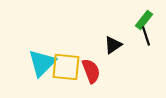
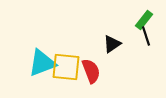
black triangle: moved 1 px left, 1 px up
cyan triangle: rotated 24 degrees clockwise
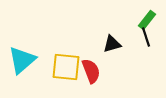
green rectangle: moved 3 px right
black line: moved 1 px down
black triangle: rotated 18 degrees clockwise
cyan triangle: moved 20 px left, 3 px up; rotated 20 degrees counterclockwise
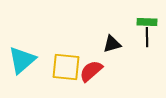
green rectangle: moved 2 px down; rotated 54 degrees clockwise
black line: moved 1 px right; rotated 18 degrees clockwise
red semicircle: rotated 110 degrees counterclockwise
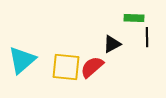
green rectangle: moved 13 px left, 4 px up
black triangle: rotated 12 degrees counterclockwise
red semicircle: moved 1 px right, 4 px up
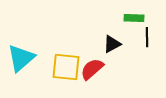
cyan triangle: moved 1 px left, 2 px up
red semicircle: moved 2 px down
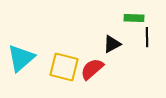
yellow square: moved 2 px left; rotated 8 degrees clockwise
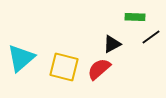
green rectangle: moved 1 px right, 1 px up
black line: moved 4 px right; rotated 54 degrees clockwise
red semicircle: moved 7 px right
